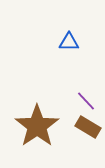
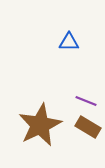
purple line: rotated 25 degrees counterclockwise
brown star: moved 3 px right, 1 px up; rotated 9 degrees clockwise
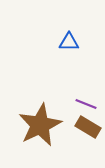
purple line: moved 3 px down
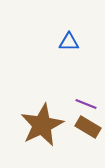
brown star: moved 2 px right
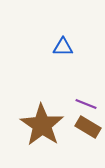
blue triangle: moved 6 px left, 5 px down
brown star: rotated 12 degrees counterclockwise
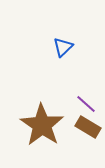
blue triangle: rotated 45 degrees counterclockwise
purple line: rotated 20 degrees clockwise
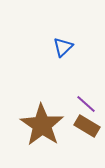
brown rectangle: moved 1 px left, 1 px up
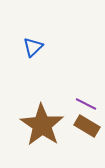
blue triangle: moved 30 px left
purple line: rotated 15 degrees counterclockwise
